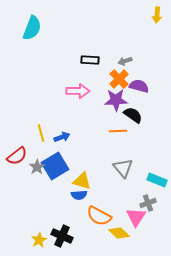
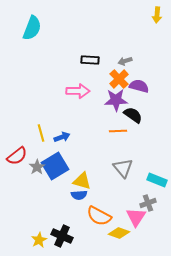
yellow diamond: rotated 25 degrees counterclockwise
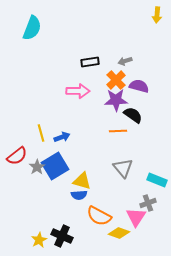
black rectangle: moved 2 px down; rotated 12 degrees counterclockwise
orange cross: moved 3 px left, 1 px down
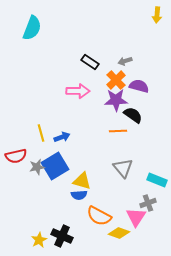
black rectangle: rotated 42 degrees clockwise
red semicircle: moved 1 px left; rotated 25 degrees clockwise
gray star: rotated 21 degrees clockwise
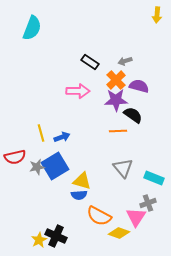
red semicircle: moved 1 px left, 1 px down
cyan rectangle: moved 3 px left, 2 px up
black cross: moved 6 px left
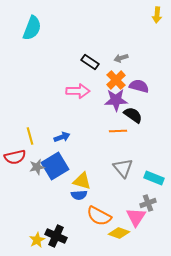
gray arrow: moved 4 px left, 3 px up
yellow line: moved 11 px left, 3 px down
yellow star: moved 2 px left
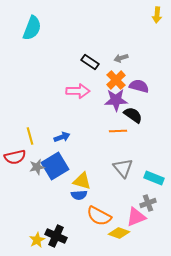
pink triangle: rotated 35 degrees clockwise
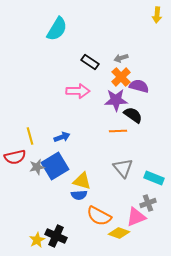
cyan semicircle: moved 25 px right, 1 px down; rotated 10 degrees clockwise
orange cross: moved 5 px right, 3 px up
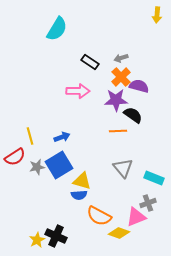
red semicircle: rotated 20 degrees counterclockwise
blue square: moved 4 px right, 1 px up
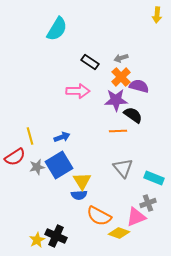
yellow triangle: rotated 42 degrees clockwise
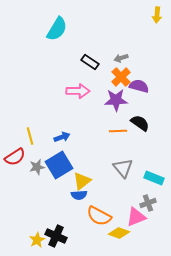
black semicircle: moved 7 px right, 8 px down
yellow triangle: rotated 24 degrees clockwise
